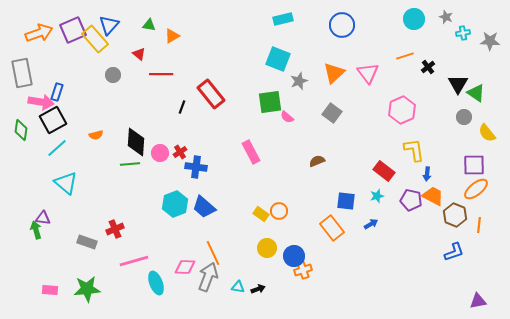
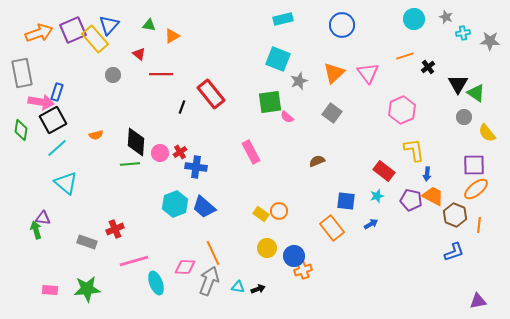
gray arrow at (208, 277): moved 1 px right, 4 px down
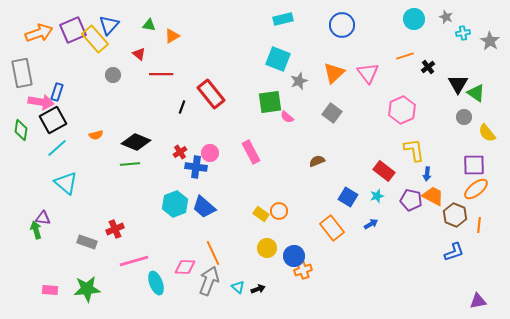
gray star at (490, 41): rotated 30 degrees clockwise
black diamond at (136, 142): rotated 72 degrees counterclockwise
pink circle at (160, 153): moved 50 px right
blue square at (346, 201): moved 2 px right, 4 px up; rotated 24 degrees clockwise
cyan triangle at (238, 287): rotated 32 degrees clockwise
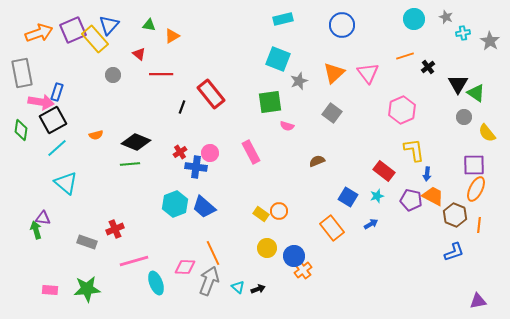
pink semicircle at (287, 117): moved 9 px down; rotated 24 degrees counterclockwise
orange ellipse at (476, 189): rotated 25 degrees counterclockwise
orange cross at (303, 270): rotated 18 degrees counterclockwise
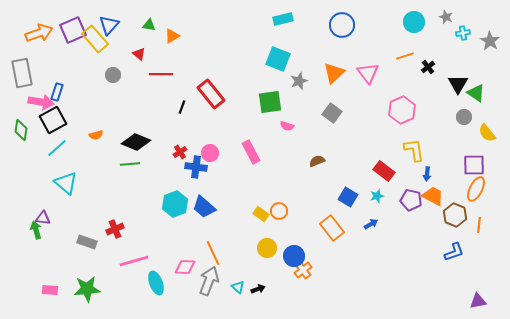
cyan circle at (414, 19): moved 3 px down
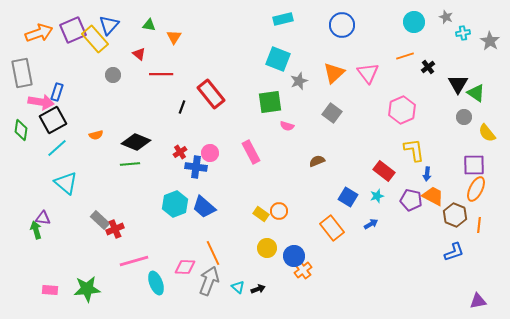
orange triangle at (172, 36): moved 2 px right, 1 px down; rotated 28 degrees counterclockwise
gray rectangle at (87, 242): moved 13 px right, 22 px up; rotated 24 degrees clockwise
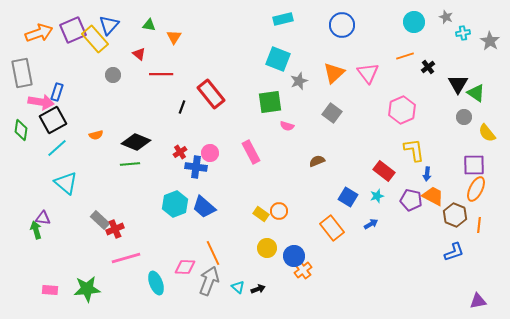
pink line at (134, 261): moved 8 px left, 3 px up
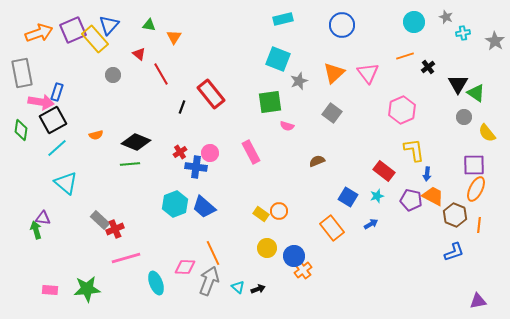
gray star at (490, 41): moved 5 px right
red line at (161, 74): rotated 60 degrees clockwise
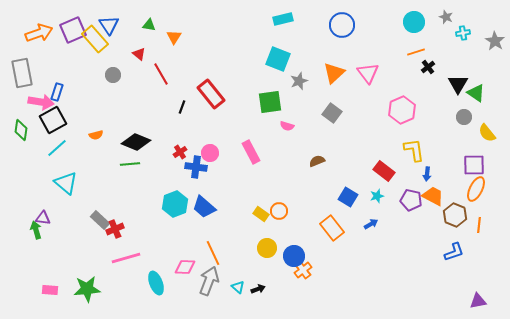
blue triangle at (109, 25): rotated 15 degrees counterclockwise
orange line at (405, 56): moved 11 px right, 4 px up
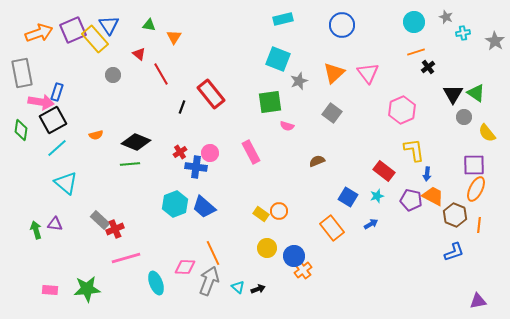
black triangle at (458, 84): moved 5 px left, 10 px down
purple triangle at (43, 218): moved 12 px right, 6 px down
